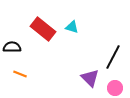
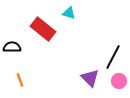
cyan triangle: moved 3 px left, 14 px up
orange line: moved 6 px down; rotated 48 degrees clockwise
pink circle: moved 4 px right, 7 px up
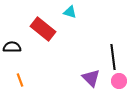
cyan triangle: moved 1 px right, 1 px up
black line: rotated 35 degrees counterclockwise
purple triangle: moved 1 px right
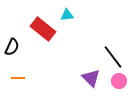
cyan triangle: moved 3 px left, 3 px down; rotated 24 degrees counterclockwise
black semicircle: rotated 114 degrees clockwise
black line: rotated 30 degrees counterclockwise
orange line: moved 2 px left, 2 px up; rotated 72 degrees counterclockwise
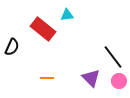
orange line: moved 29 px right
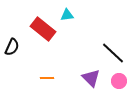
black line: moved 4 px up; rotated 10 degrees counterclockwise
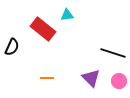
black line: rotated 25 degrees counterclockwise
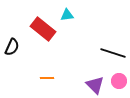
purple triangle: moved 4 px right, 7 px down
